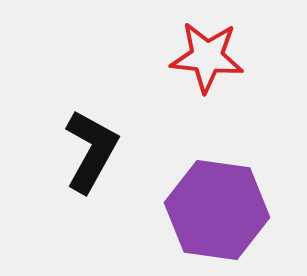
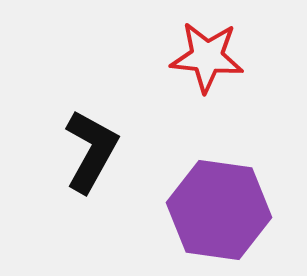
purple hexagon: moved 2 px right
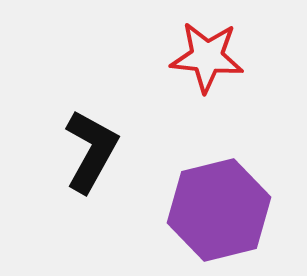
purple hexagon: rotated 22 degrees counterclockwise
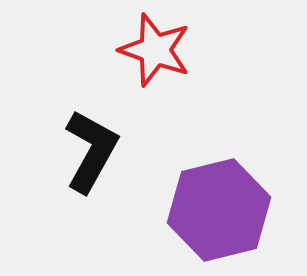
red star: moved 52 px left, 7 px up; rotated 14 degrees clockwise
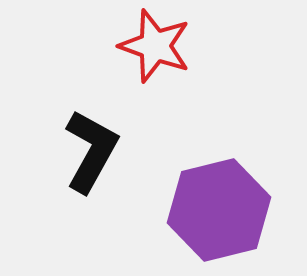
red star: moved 4 px up
